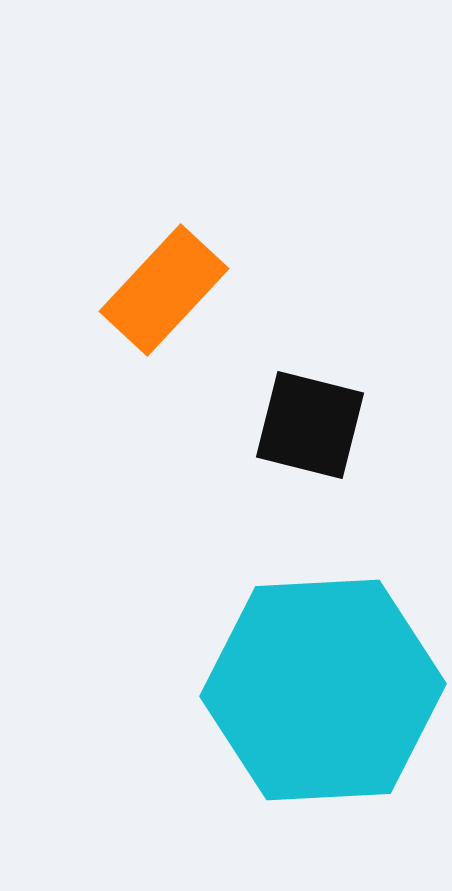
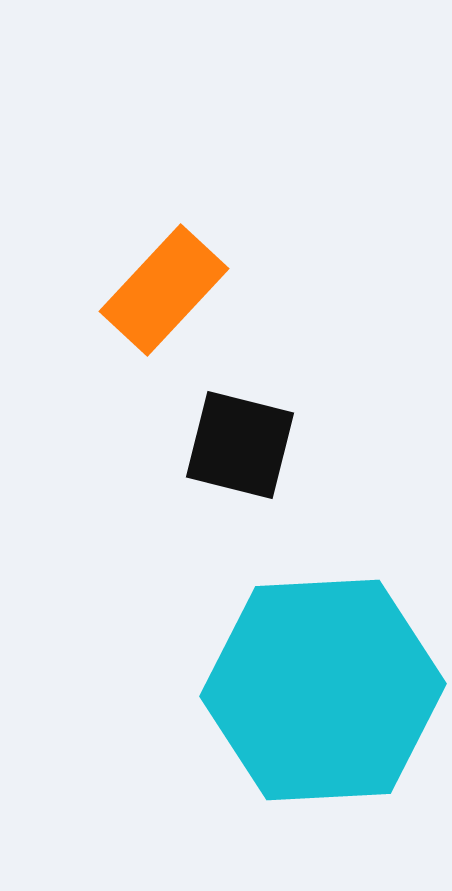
black square: moved 70 px left, 20 px down
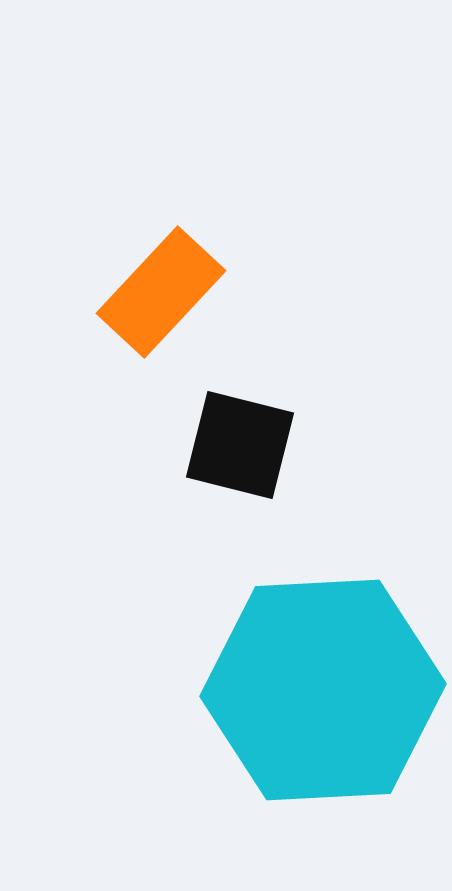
orange rectangle: moved 3 px left, 2 px down
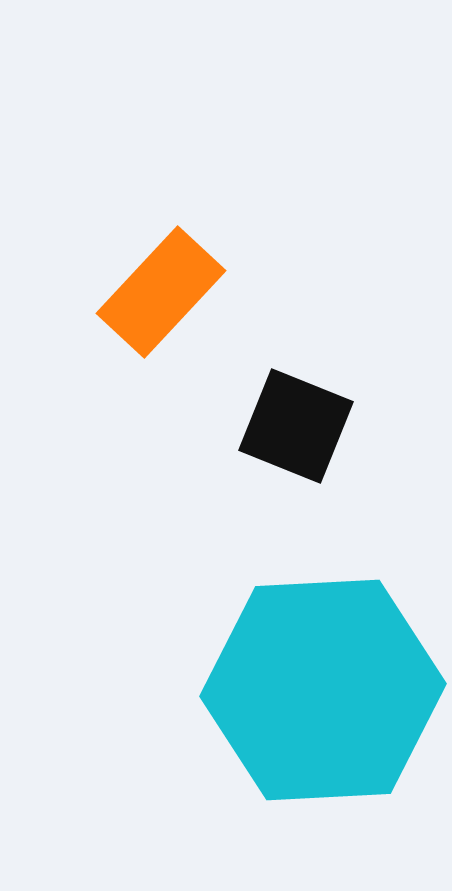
black square: moved 56 px right, 19 px up; rotated 8 degrees clockwise
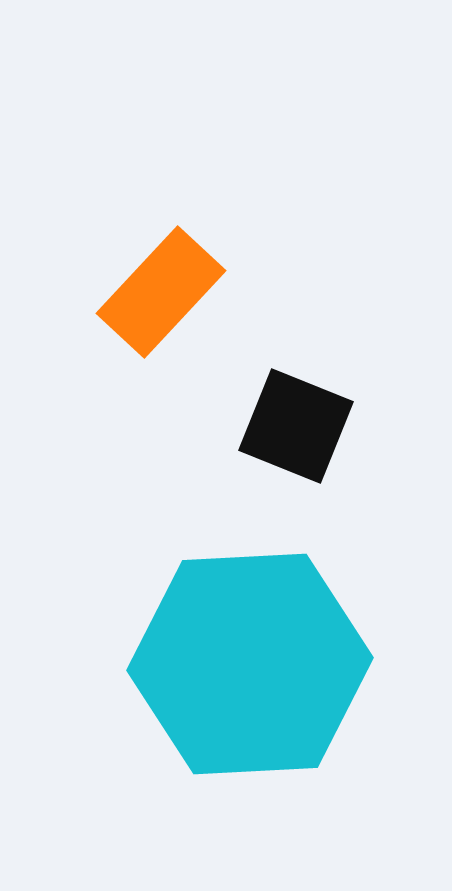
cyan hexagon: moved 73 px left, 26 px up
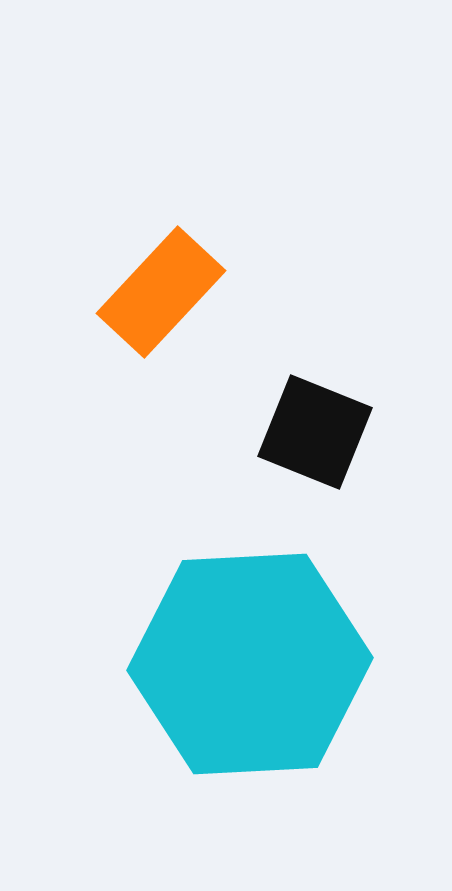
black square: moved 19 px right, 6 px down
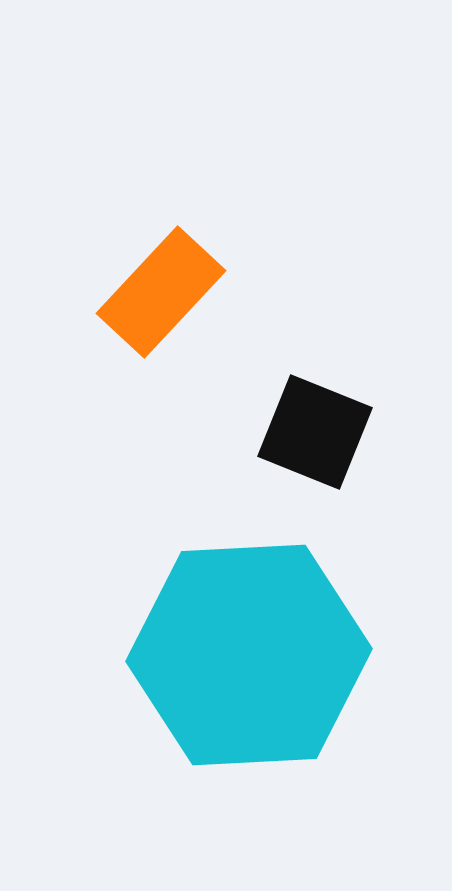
cyan hexagon: moved 1 px left, 9 px up
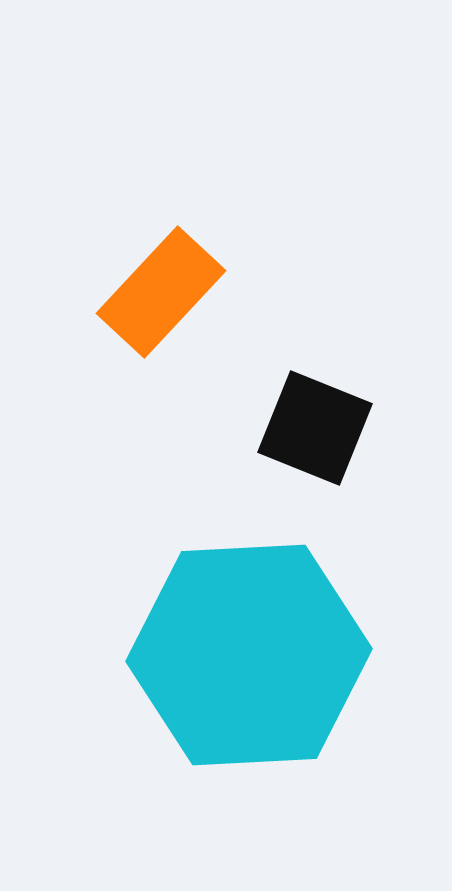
black square: moved 4 px up
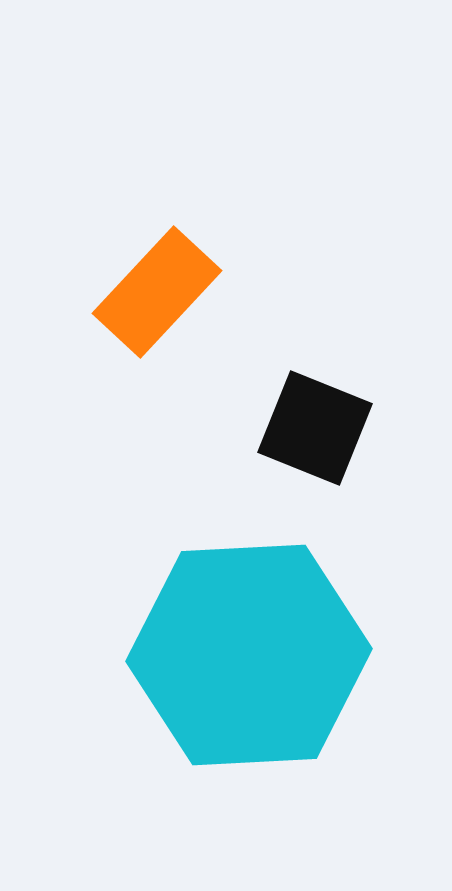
orange rectangle: moved 4 px left
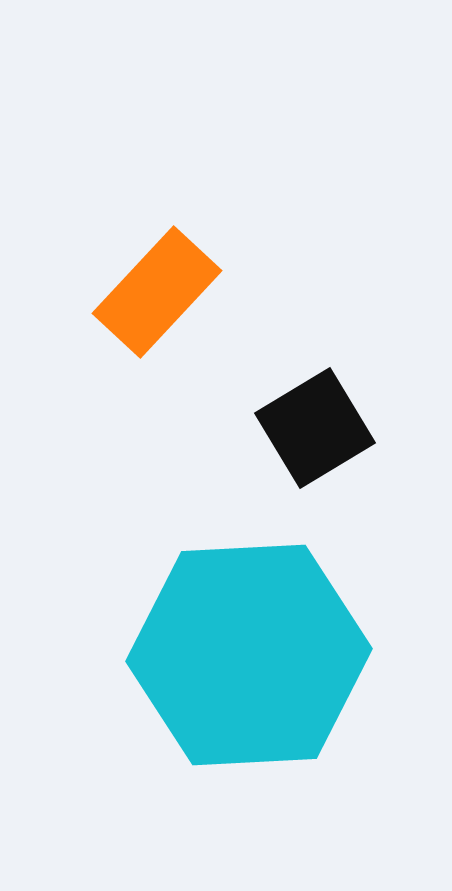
black square: rotated 37 degrees clockwise
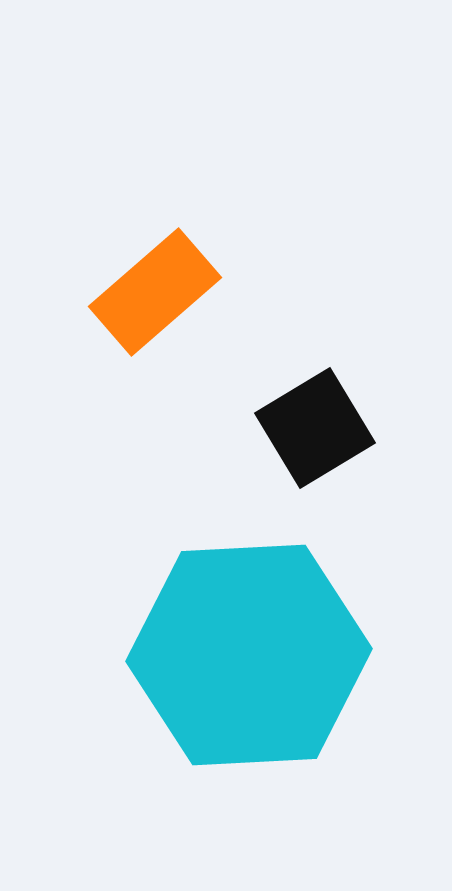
orange rectangle: moved 2 px left; rotated 6 degrees clockwise
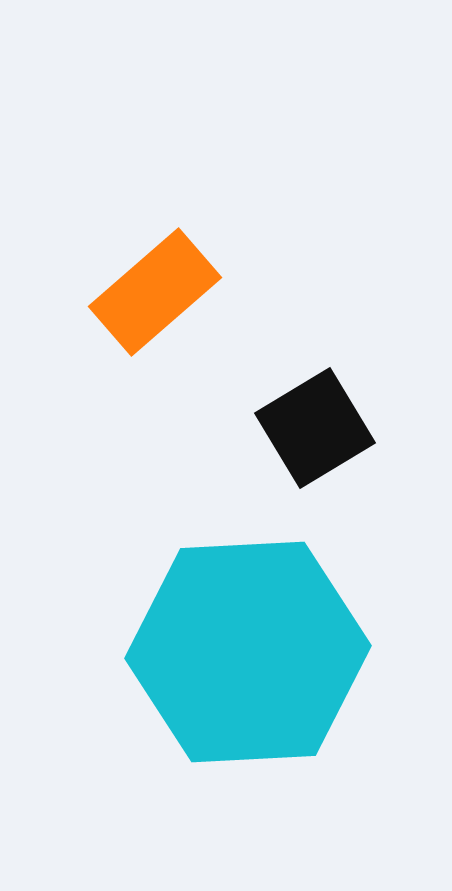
cyan hexagon: moved 1 px left, 3 px up
